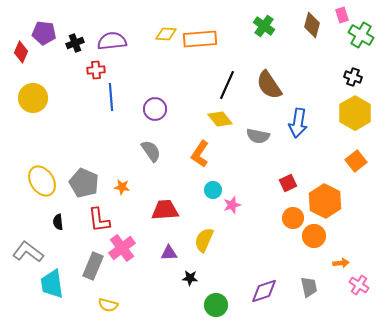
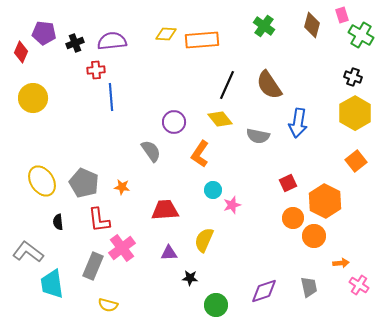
orange rectangle at (200, 39): moved 2 px right, 1 px down
purple circle at (155, 109): moved 19 px right, 13 px down
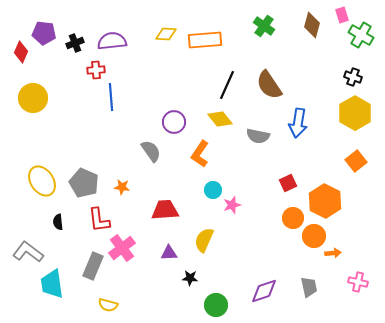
orange rectangle at (202, 40): moved 3 px right
orange arrow at (341, 263): moved 8 px left, 10 px up
pink cross at (359, 285): moved 1 px left, 3 px up; rotated 18 degrees counterclockwise
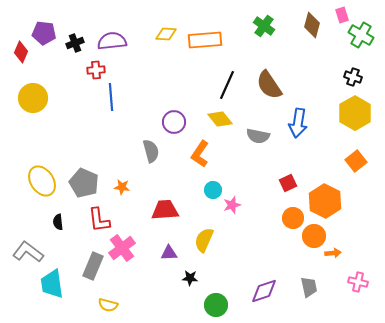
gray semicircle at (151, 151): rotated 20 degrees clockwise
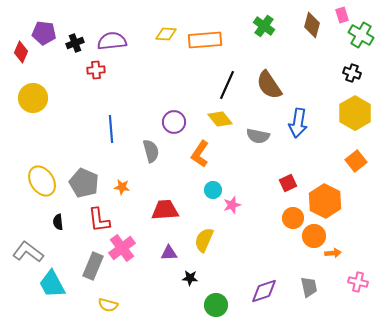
black cross at (353, 77): moved 1 px left, 4 px up
blue line at (111, 97): moved 32 px down
cyan trapezoid at (52, 284): rotated 20 degrees counterclockwise
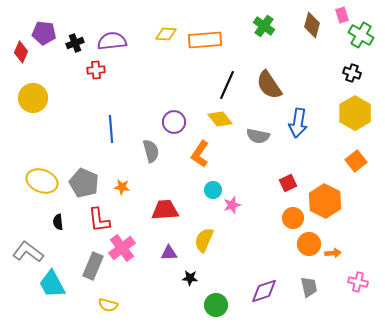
yellow ellipse at (42, 181): rotated 36 degrees counterclockwise
orange circle at (314, 236): moved 5 px left, 8 px down
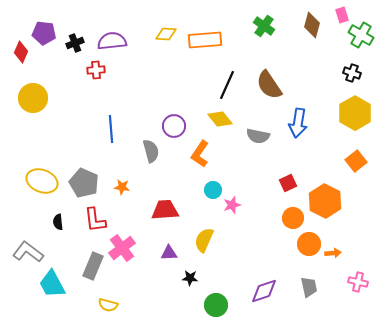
purple circle at (174, 122): moved 4 px down
red L-shape at (99, 220): moved 4 px left
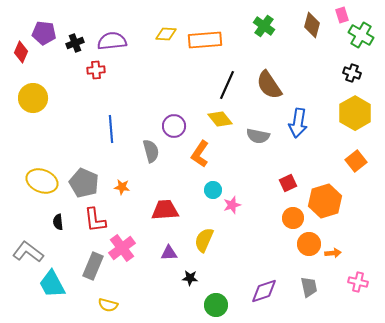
orange hexagon at (325, 201): rotated 16 degrees clockwise
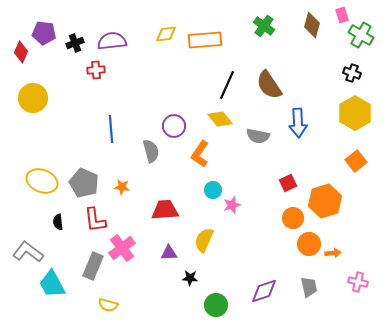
yellow diamond at (166, 34): rotated 10 degrees counterclockwise
blue arrow at (298, 123): rotated 12 degrees counterclockwise
